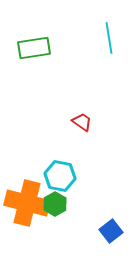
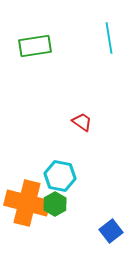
green rectangle: moved 1 px right, 2 px up
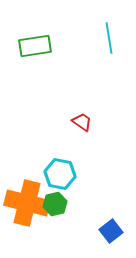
cyan hexagon: moved 2 px up
green hexagon: rotated 15 degrees clockwise
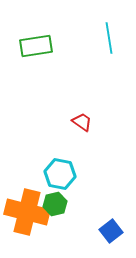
green rectangle: moved 1 px right
orange cross: moved 9 px down
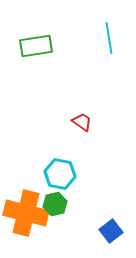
orange cross: moved 1 px left, 1 px down
